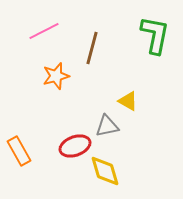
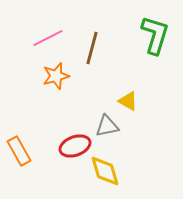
pink line: moved 4 px right, 7 px down
green L-shape: rotated 6 degrees clockwise
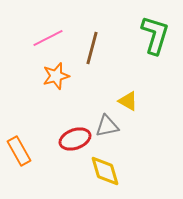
red ellipse: moved 7 px up
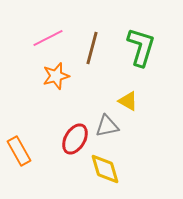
green L-shape: moved 14 px left, 12 px down
red ellipse: rotated 40 degrees counterclockwise
yellow diamond: moved 2 px up
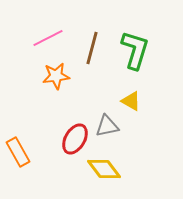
green L-shape: moved 6 px left, 3 px down
orange star: rotated 8 degrees clockwise
yellow triangle: moved 3 px right
orange rectangle: moved 1 px left, 1 px down
yellow diamond: moved 1 px left; rotated 20 degrees counterclockwise
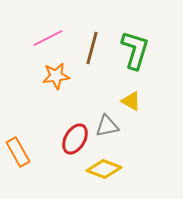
yellow diamond: rotated 32 degrees counterclockwise
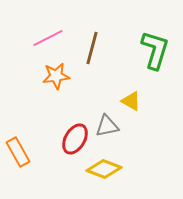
green L-shape: moved 20 px right
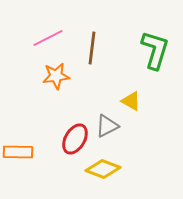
brown line: rotated 8 degrees counterclockwise
gray triangle: rotated 15 degrees counterclockwise
orange rectangle: rotated 60 degrees counterclockwise
yellow diamond: moved 1 px left
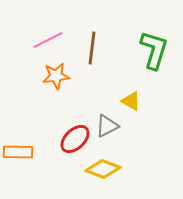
pink line: moved 2 px down
green L-shape: moved 1 px left
red ellipse: rotated 16 degrees clockwise
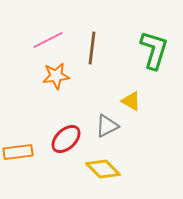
red ellipse: moved 9 px left
orange rectangle: rotated 8 degrees counterclockwise
yellow diamond: rotated 24 degrees clockwise
